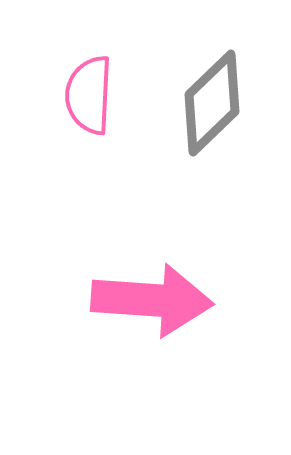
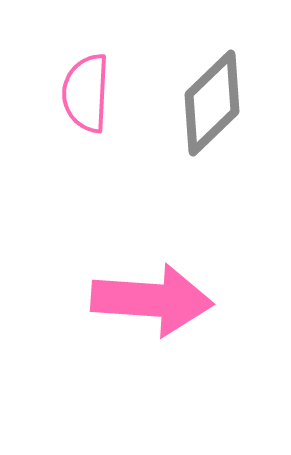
pink semicircle: moved 3 px left, 2 px up
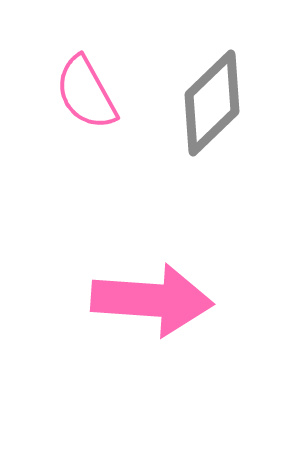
pink semicircle: rotated 32 degrees counterclockwise
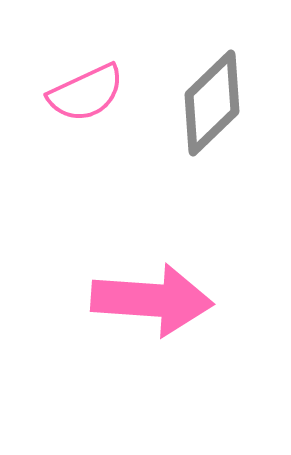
pink semicircle: rotated 86 degrees counterclockwise
